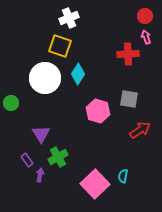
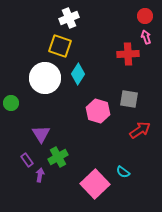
cyan semicircle: moved 4 px up; rotated 64 degrees counterclockwise
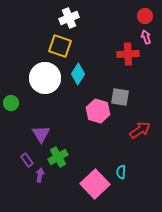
gray square: moved 9 px left, 2 px up
cyan semicircle: moved 2 px left; rotated 56 degrees clockwise
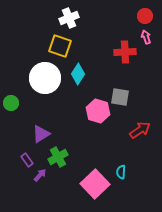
red cross: moved 3 px left, 2 px up
purple triangle: rotated 30 degrees clockwise
purple arrow: rotated 32 degrees clockwise
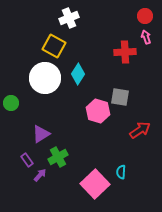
yellow square: moved 6 px left; rotated 10 degrees clockwise
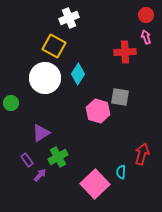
red circle: moved 1 px right, 1 px up
red arrow: moved 2 px right, 24 px down; rotated 40 degrees counterclockwise
purple triangle: moved 1 px up
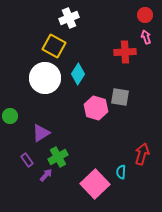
red circle: moved 1 px left
green circle: moved 1 px left, 13 px down
pink hexagon: moved 2 px left, 3 px up
purple arrow: moved 6 px right
